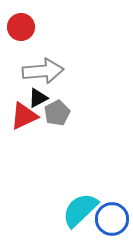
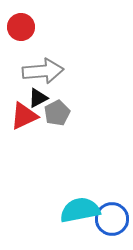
cyan semicircle: rotated 33 degrees clockwise
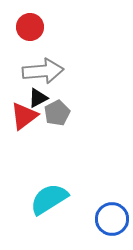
red circle: moved 9 px right
red triangle: rotated 12 degrees counterclockwise
cyan semicircle: moved 31 px left, 11 px up; rotated 21 degrees counterclockwise
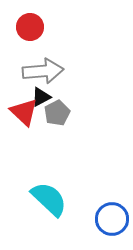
black triangle: moved 3 px right, 1 px up
red triangle: moved 4 px up; rotated 40 degrees counterclockwise
cyan semicircle: rotated 75 degrees clockwise
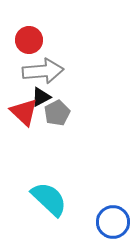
red circle: moved 1 px left, 13 px down
blue circle: moved 1 px right, 3 px down
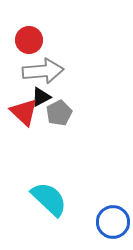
gray pentagon: moved 2 px right
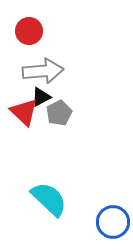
red circle: moved 9 px up
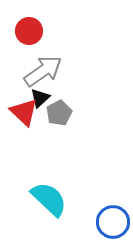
gray arrow: rotated 30 degrees counterclockwise
black triangle: moved 1 px left, 1 px down; rotated 15 degrees counterclockwise
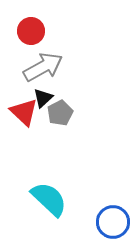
red circle: moved 2 px right
gray arrow: moved 4 px up; rotated 6 degrees clockwise
black triangle: moved 3 px right
gray pentagon: moved 1 px right
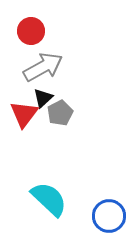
red triangle: moved 2 px down; rotated 24 degrees clockwise
blue circle: moved 4 px left, 6 px up
